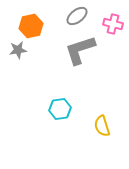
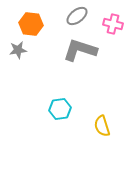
orange hexagon: moved 2 px up; rotated 20 degrees clockwise
gray L-shape: rotated 36 degrees clockwise
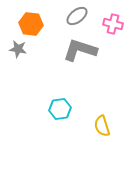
gray star: moved 1 px up; rotated 18 degrees clockwise
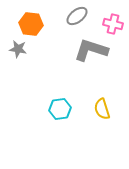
gray L-shape: moved 11 px right
yellow semicircle: moved 17 px up
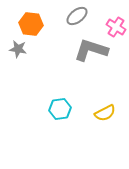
pink cross: moved 3 px right, 3 px down; rotated 18 degrees clockwise
yellow semicircle: moved 3 px right, 4 px down; rotated 100 degrees counterclockwise
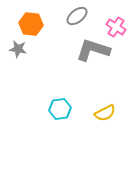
gray L-shape: moved 2 px right
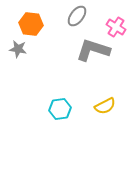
gray ellipse: rotated 15 degrees counterclockwise
yellow semicircle: moved 7 px up
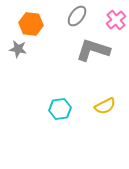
pink cross: moved 7 px up; rotated 18 degrees clockwise
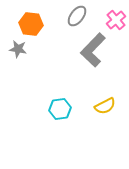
gray L-shape: rotated 64 degrees counterclockwise
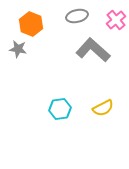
gray ellipse: rotated 40 degrees clockwise
orange hexagon: rotated 15 degrees clockwise
gray L-shape: rotated 88 degrees clockwise
yellow semicircle: moved 2 px left, 2 px down
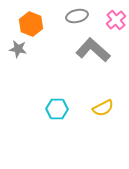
cyan hexagon: moved 3 px left; rotated 10 degrees clockwise
